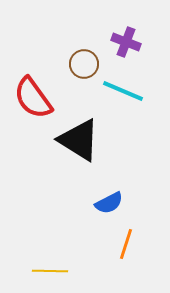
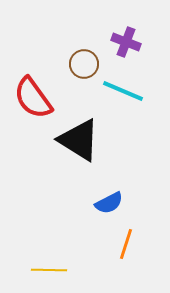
yellow line: moved 1 px left, 1 px up
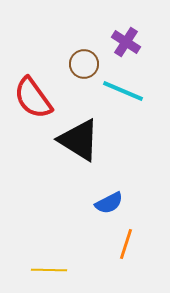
purple cross: rotated 12 degrees clockwise
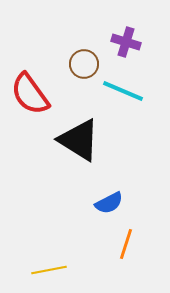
purple cross: rotated 16 degrees counterclockwise
red semicircle: moved 3 px left, 4 px up
yellow line: rotated 12 degrees counterclockwise
